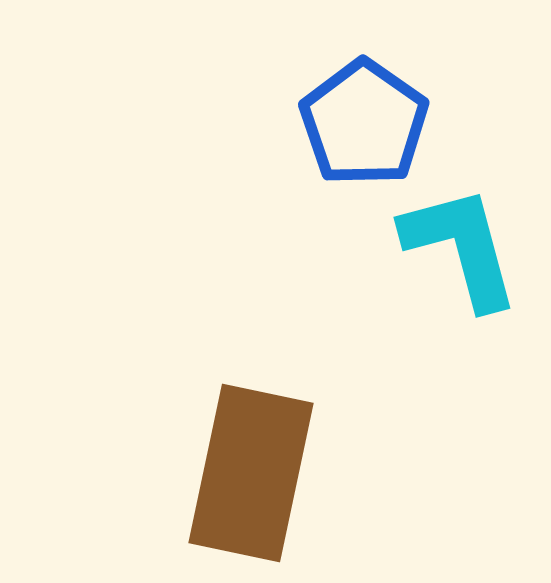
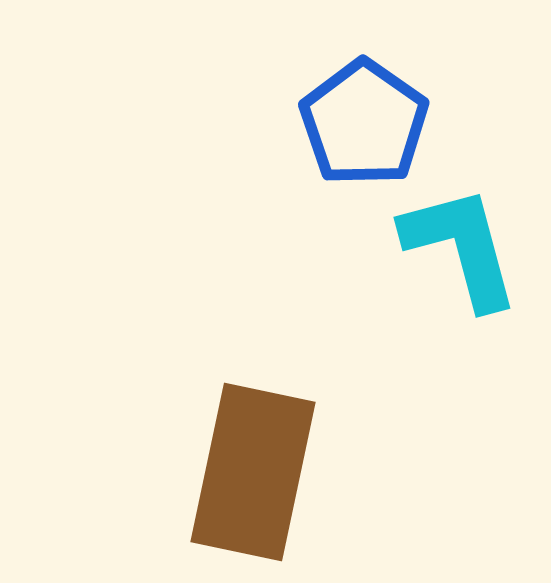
brown rectangle: moved 2 px right, 1 px up
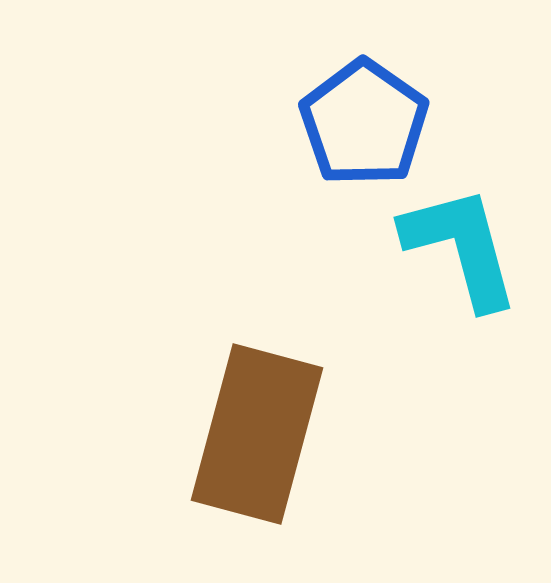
brown rectangle: moved 4 px right, 38 px up; rotated 3 degrees clockwise
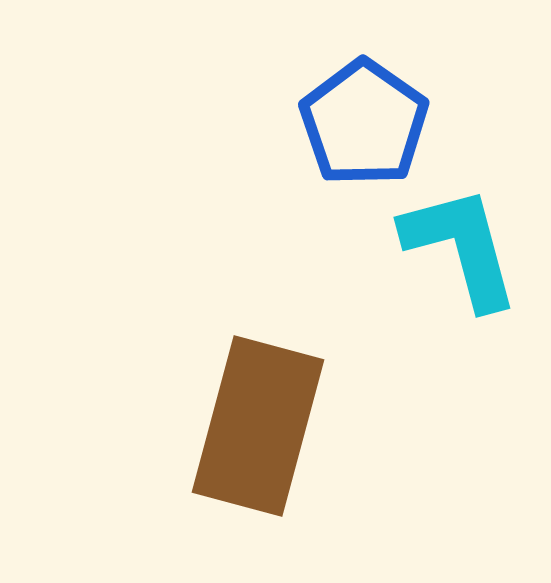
brown rectangle: moved 1 px right, 8 px up
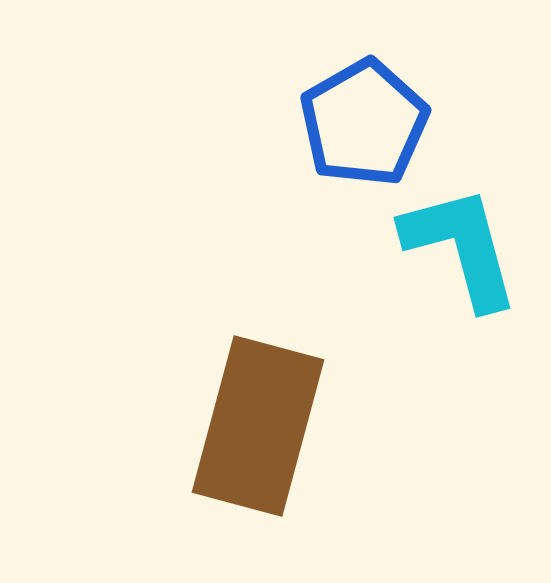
blue pentagon: rotated 7 degrees clockwise
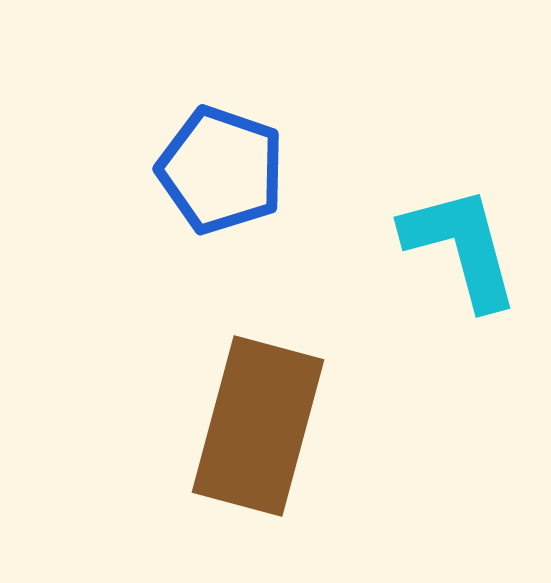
blue pentagon: moved 143 px left, 47 px down; rotated 23 degrees counterclockwise
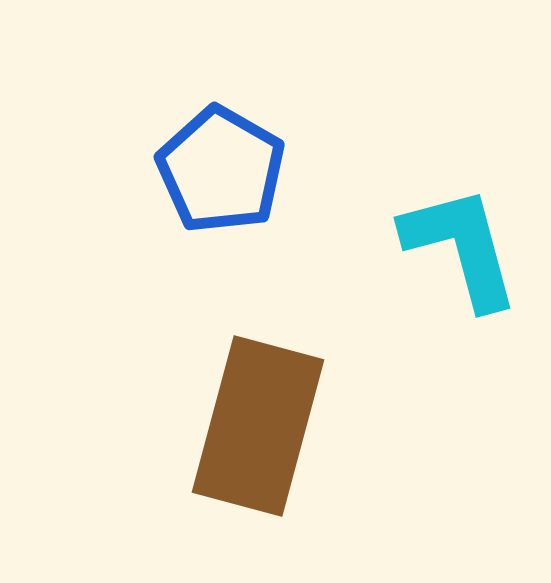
blue pentagon: rotated 11 degrees clockwise
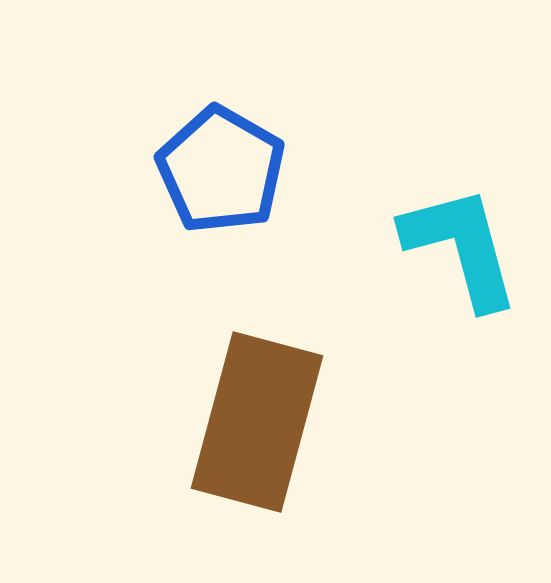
brown rectangle: moved 1 px left, 4 px up
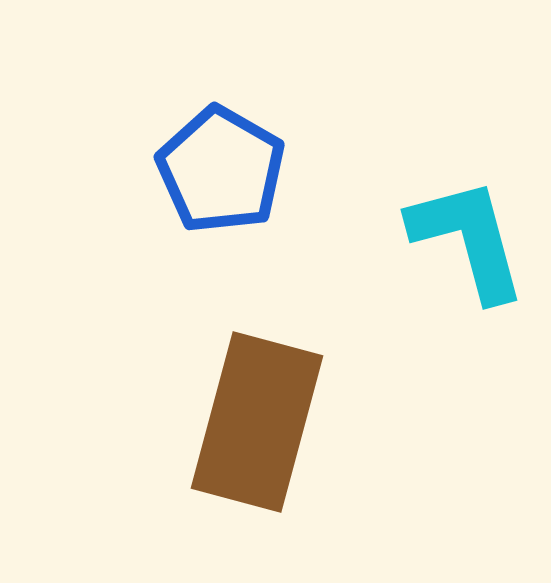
cyan L-shape: moved 7 px right, 8 px up
